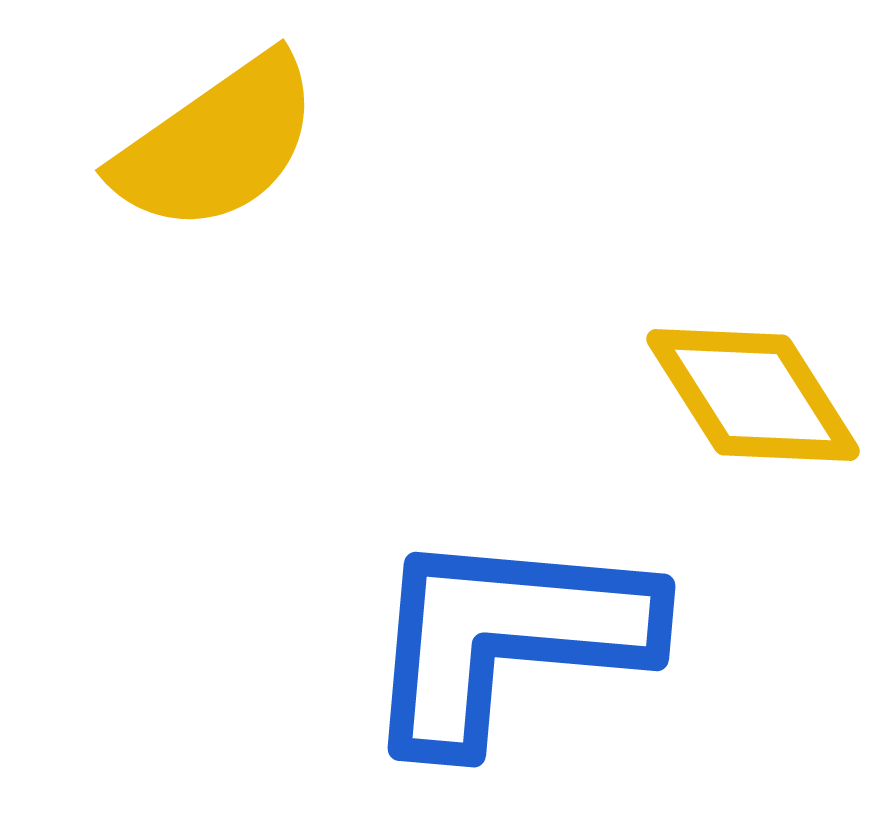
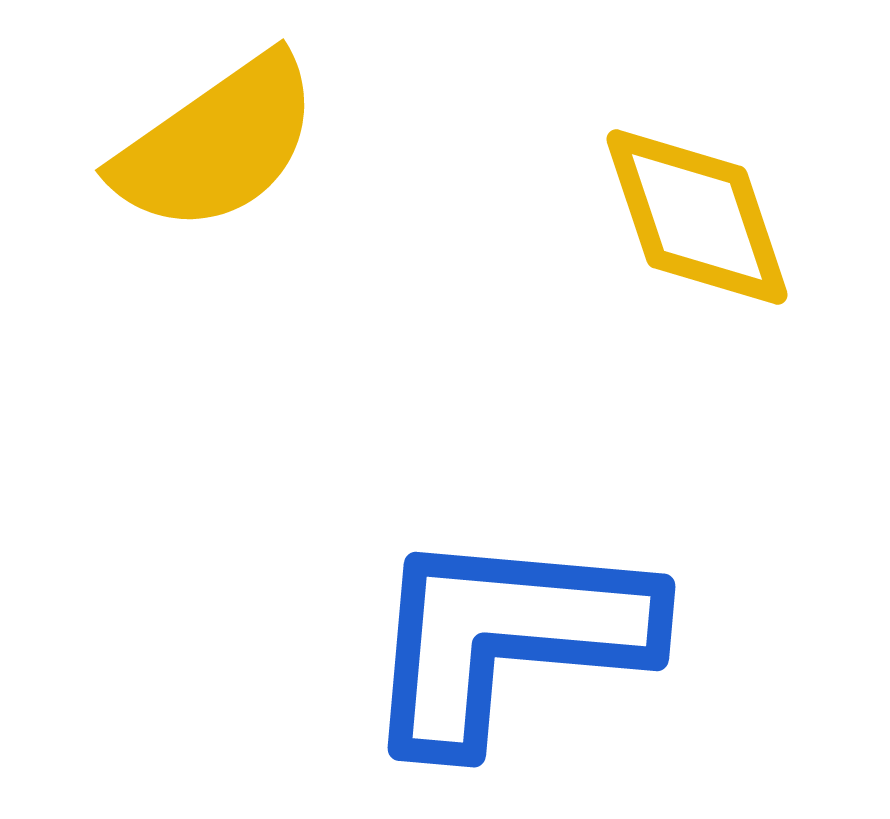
yellow diamond: moved 56 px left, 178 px up; rotated 14 degrees clockwise
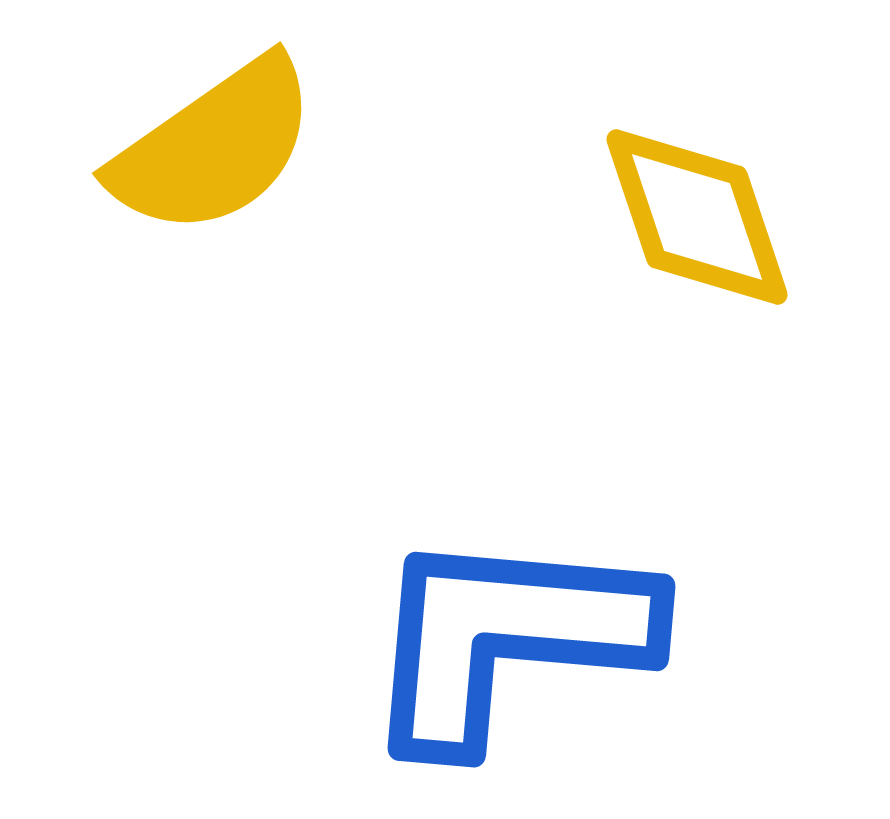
yellow semicircle: moved 3 px left, 3 px down
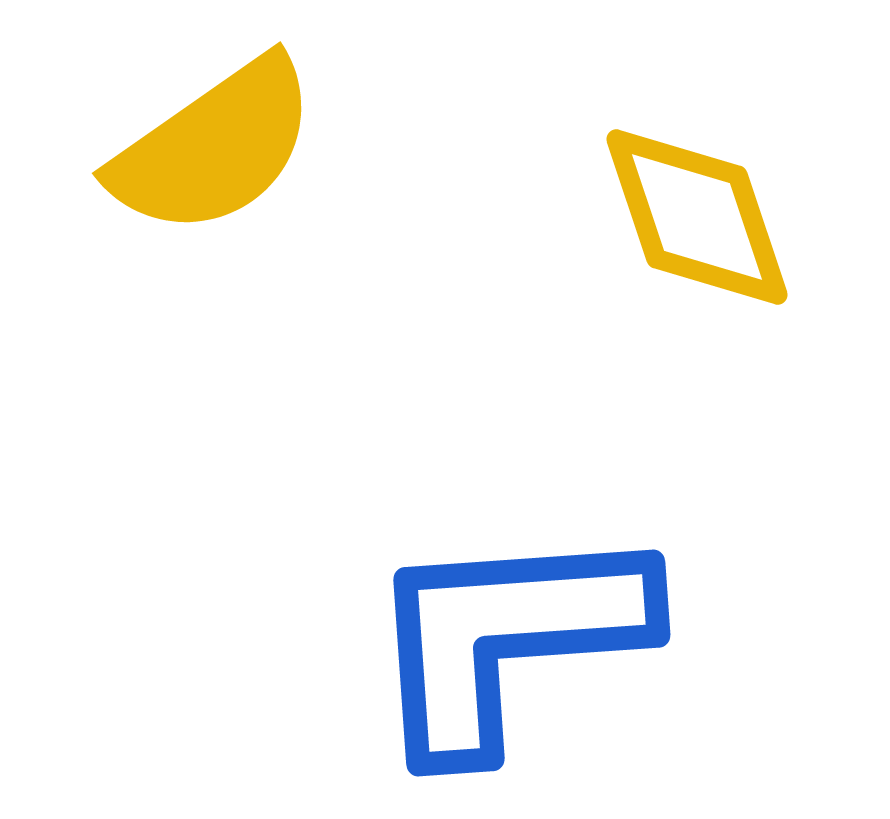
blue L-shape: rotated 9 degrees counterclockwise
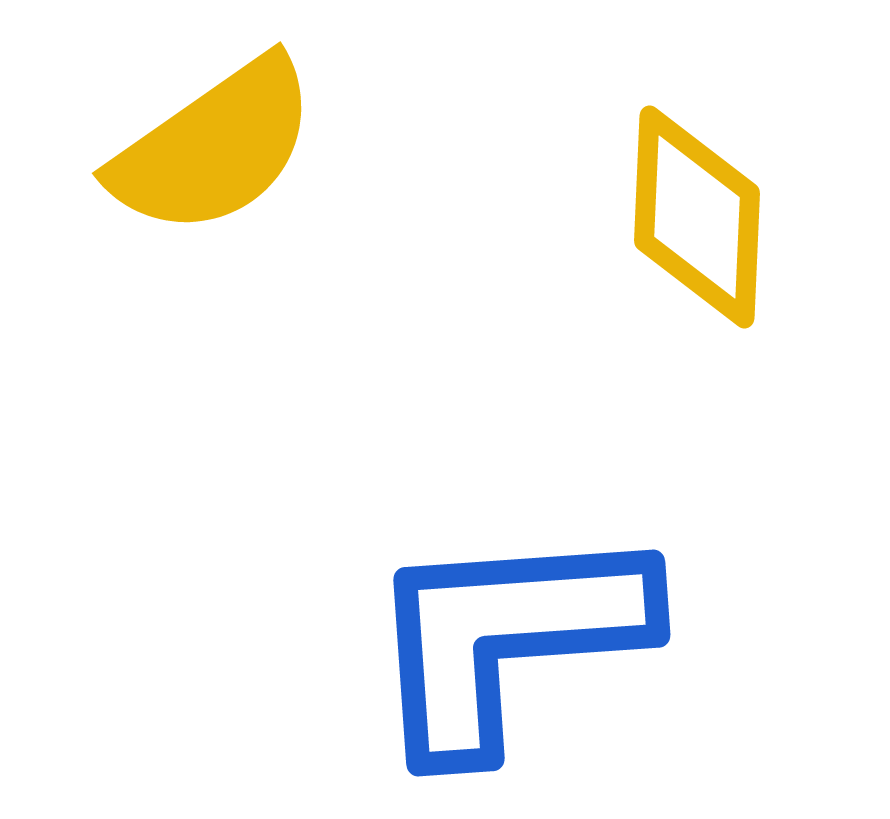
yellow diamond: rotated 21 degrees clockwise
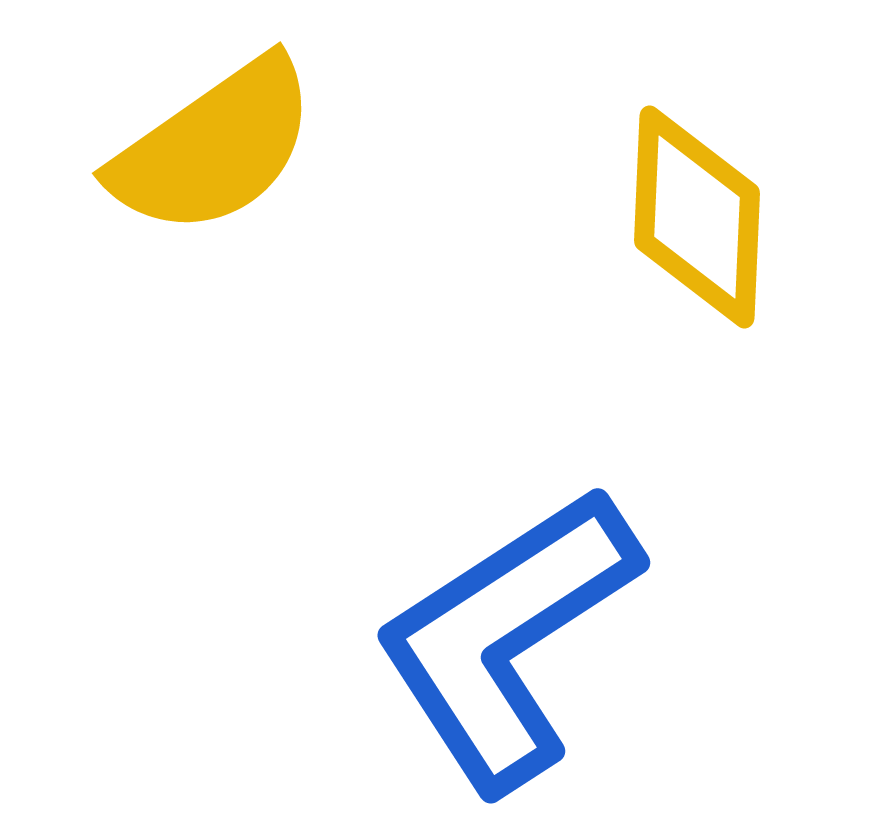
blue L-shape: rotated 29 degrees counterclockwise
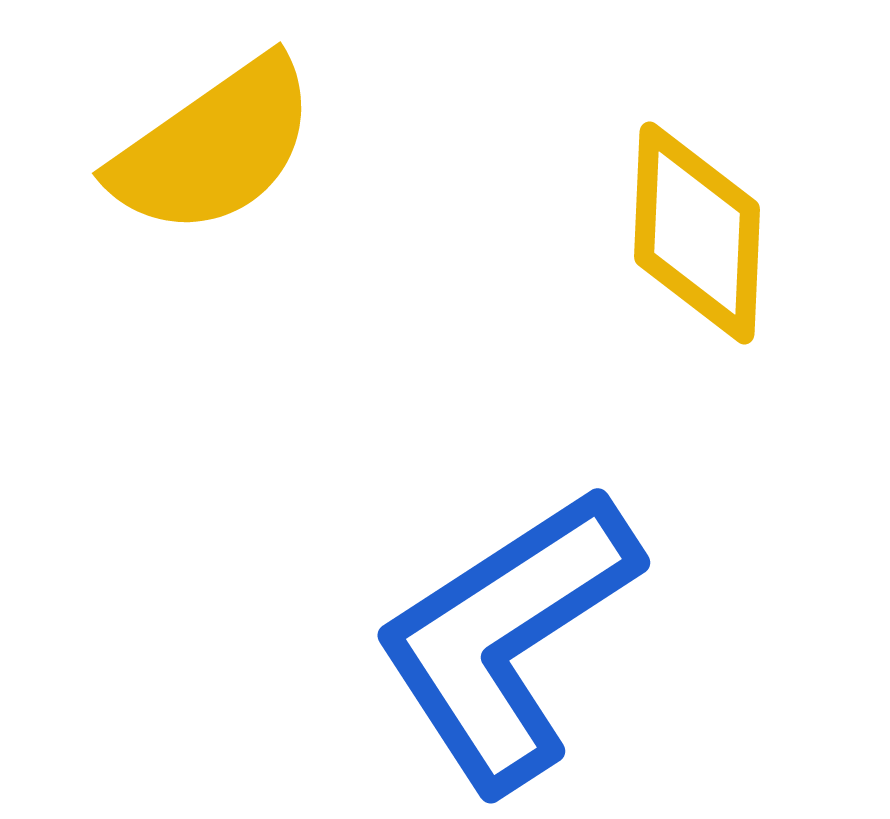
yellow diamond: moved 16 px down
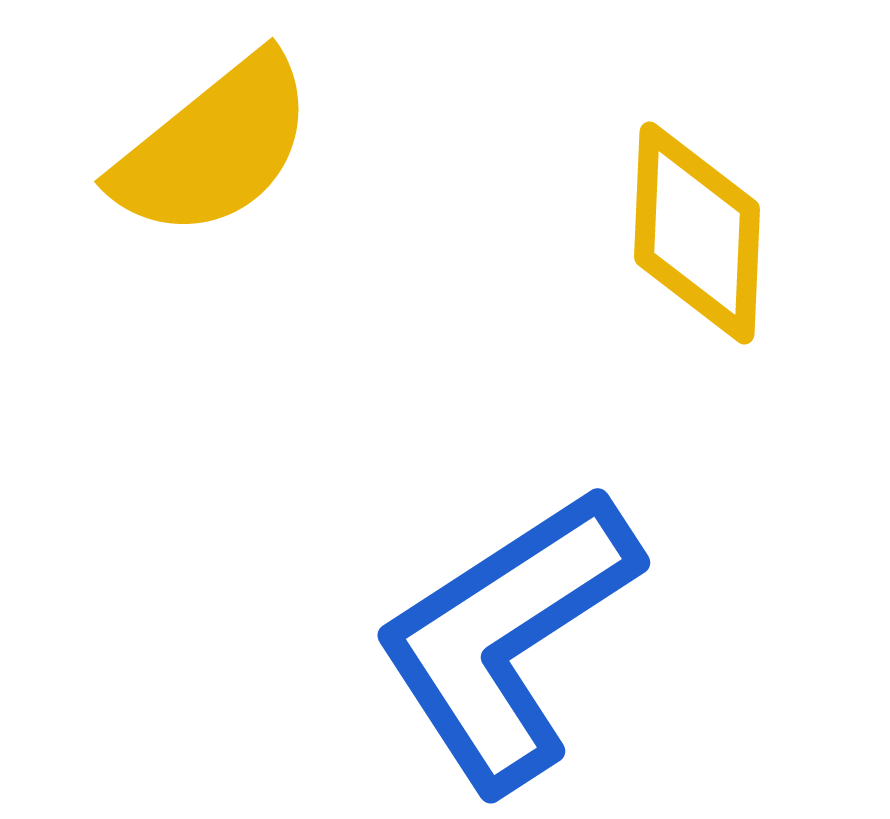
yellow semicircle: rotated 4 degrees counterclockwise
